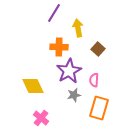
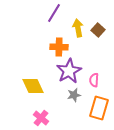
brown square: moved 19 px up
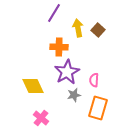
purple star: moved 2 px left, 1 px down
orange rectangle: moved 1 px left
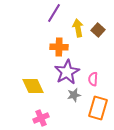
pink semicircle: moved 1 px left, 1 px up
pink cross: rotated 28 degrees clockwise
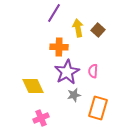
pink semicircle: moved 8 px up
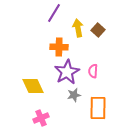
orange rectangle: rotated 15 degrees counterclockwise
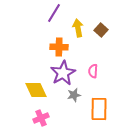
brown square: moved 3 px right
purple star: moved 4 px left, 1 px down
yellow diamond: moved 3 px right, 4 px down
orange rectangle: moved 1 px right, 1 px down
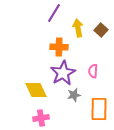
pink cross: rotated 14 degrees clockwise
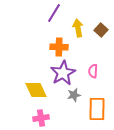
orange rectangle: moved 2 px left
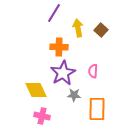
gray star: rotated 16 degrees clockwise
pink cross: moved 1 px right, 2 px up; rotated 21 degrees clockwise
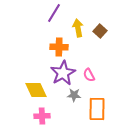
brown square: moved 1 px left, 1 px down
pink semicircle: moved 4 px left, 4 px down; rotated 32 degrees counterclockwise
pink cross: rotated 14 degrees counterclockwise
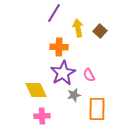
gray star: rotated 16 degrees counterclockwise
